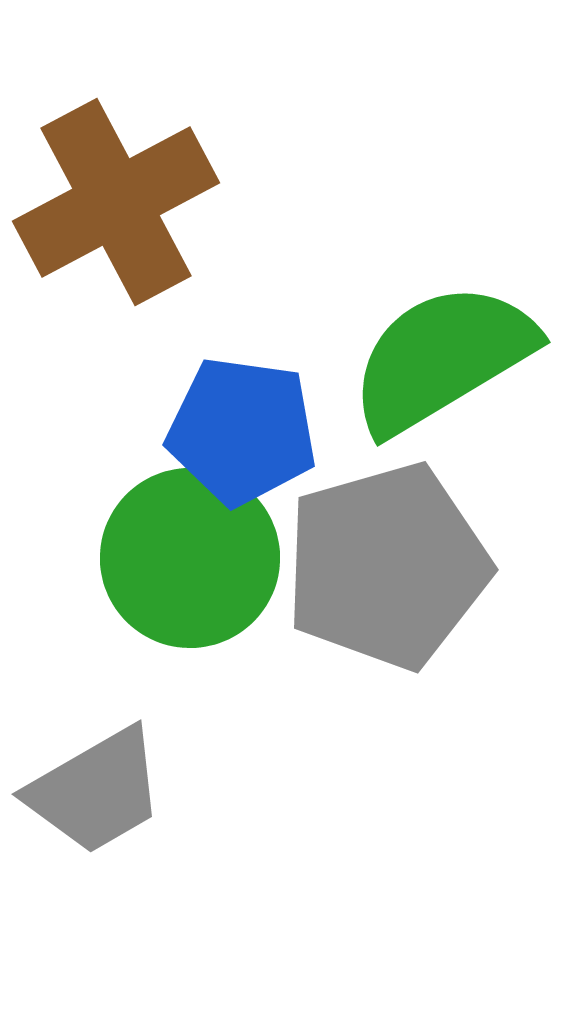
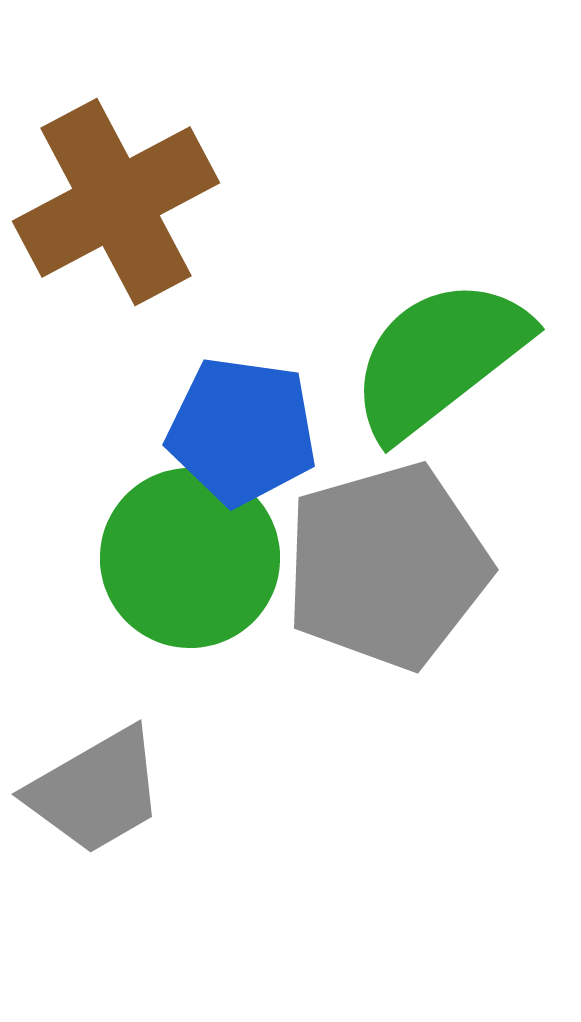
green semicircle: moved 3 px left; rotated 7 degrees counterclockwise
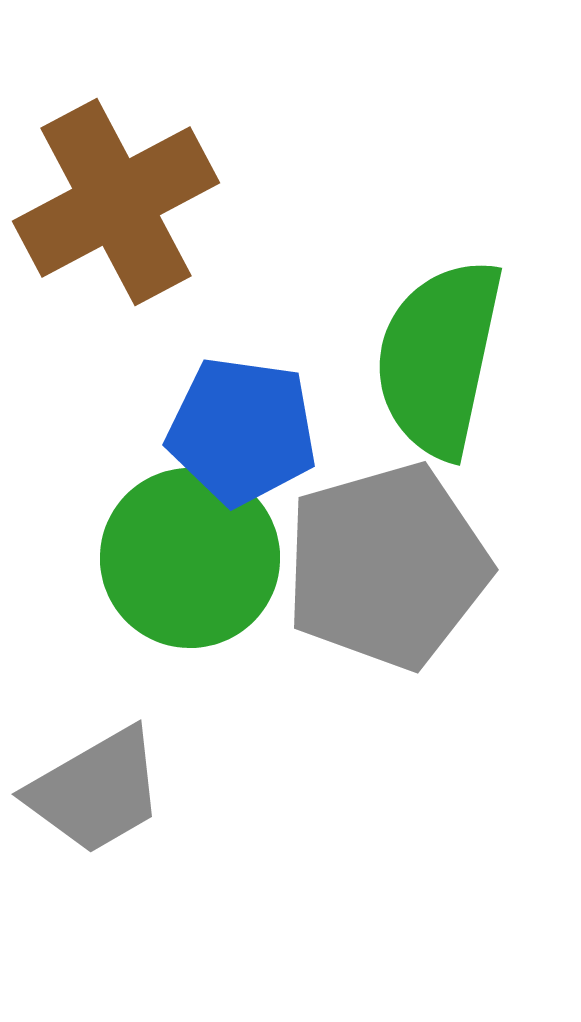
green semicircle: rotated 40 degrees counterclockwise
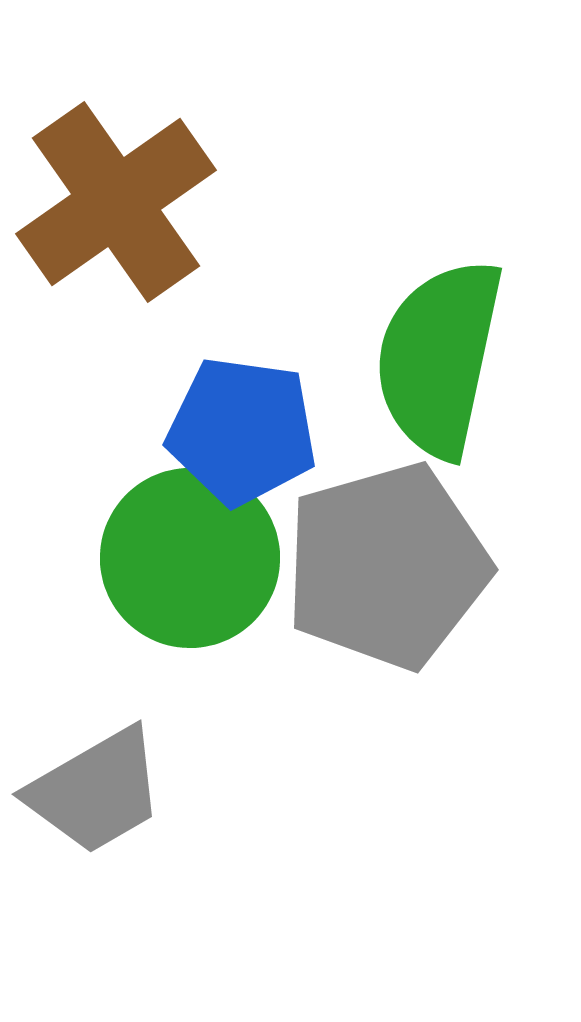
brown cross: rotated 7 degrees counterclockwise
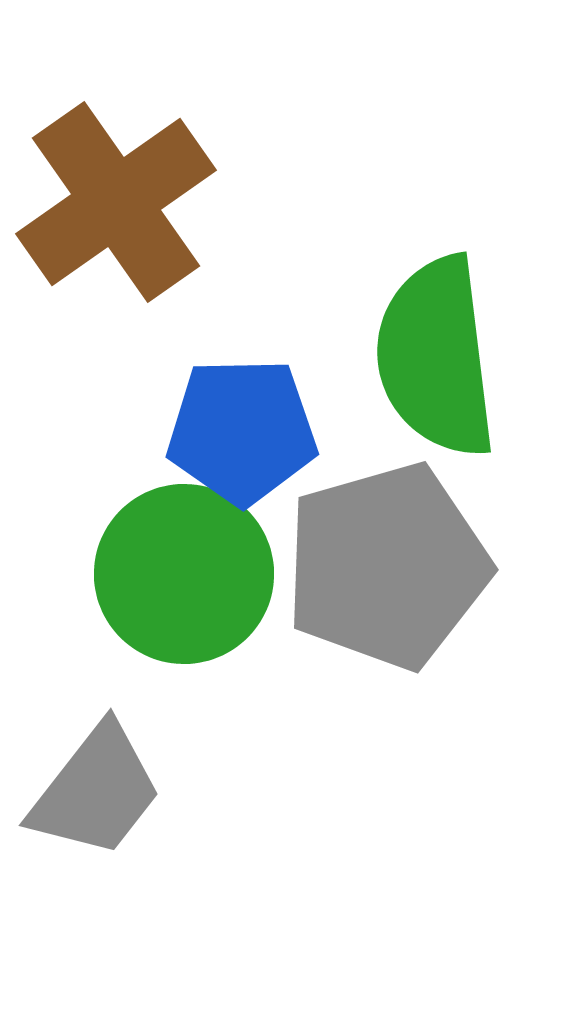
green semicircle: moved 3 px left, 1 px up; rotated 19 degrees counterclockwise
blue pentagon: rotated 9 degrees counterclockwise
green circle: moved 6 px left, 16 px down
gray trapezoid: rotated 22 degrees counterclockwise
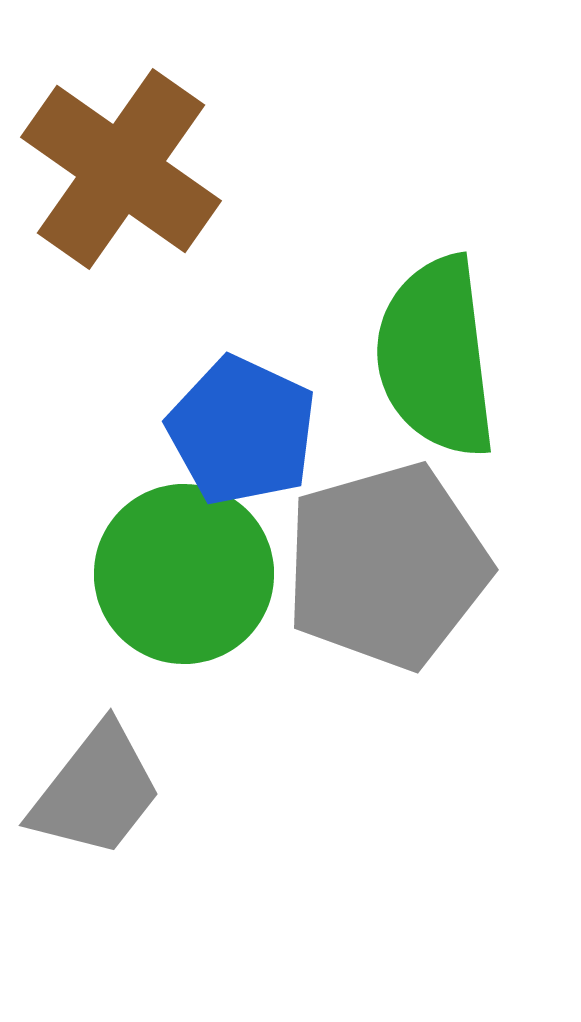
brown cross: moved 5 px right, 33 px up; rotated 20 degrees counterclockwise
blue pentagon: rotated 26 degrees clockwise
